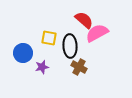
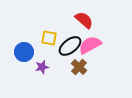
pink semicircle: moved 7 px left, 12 px down
black ellipse: rotated 55 degrees clockwise
blue circle: moved 1 px right, 1 px up
brown cross: rotated 14 degrees clockwise
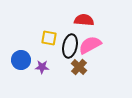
red semicircle: rotated 36 degrees counterclockwise
black ellipse: rotated 40 degrees counterclockwise
blue circle: moved 3 px left, 8 px down
purple star: rotated 16 degrees clockwise
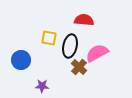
pink semicircle: moved 7 px right, 8 px down
purple star: moved 19 px down
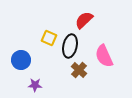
red semicircle: rotated 48 degrees counterclockwise
yellow square: rotated 14 degrees clockwise
pink semicircle: moved 7 px right, 3 px down; rotated 85 degrees counterclockwise
brown cross: moved 3 px down
purple star: moved 7 px left, 1 px up
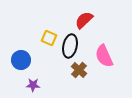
purple star: moved 2 px left
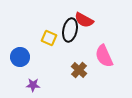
red semicircle: rotated 108 degrees counterclockwise
black ellipse: moved 16 px up
blue circle: moved 1 px left, 3 px up
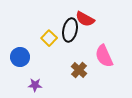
red semicircle: moved 1 px right, 1 px up
yellow square: rotated 21 degrees clockwise
purple star: moved 2 px right
